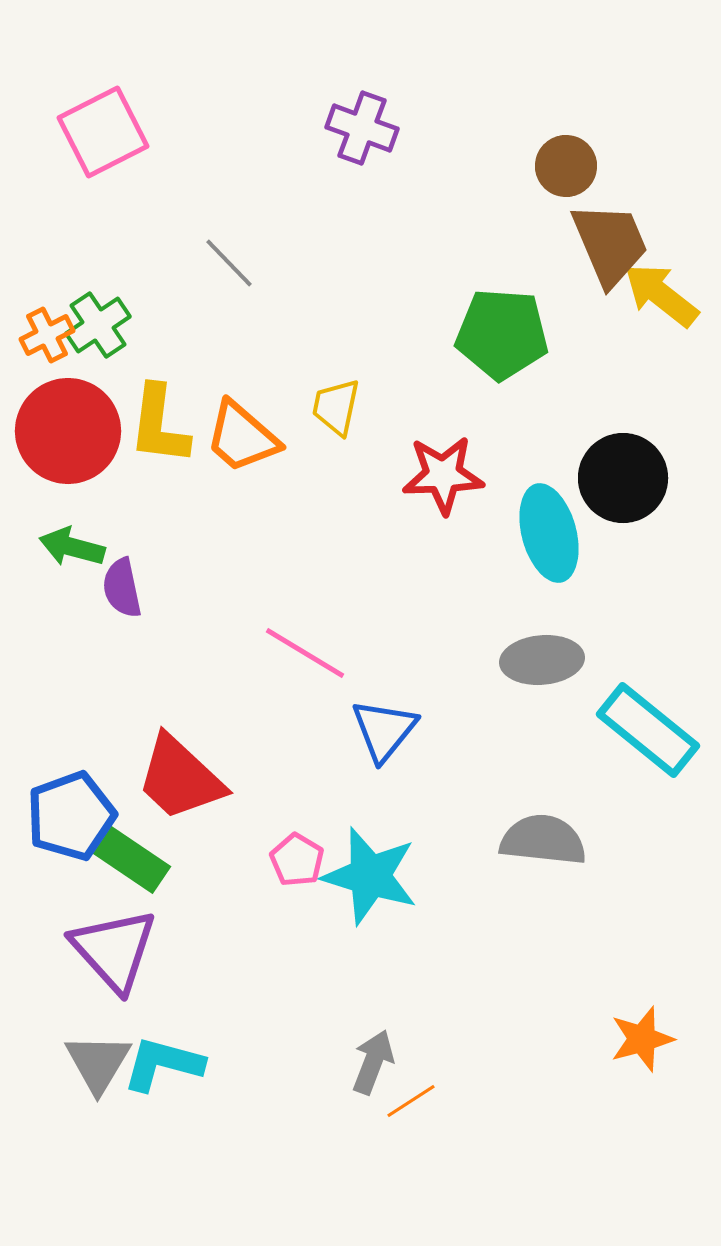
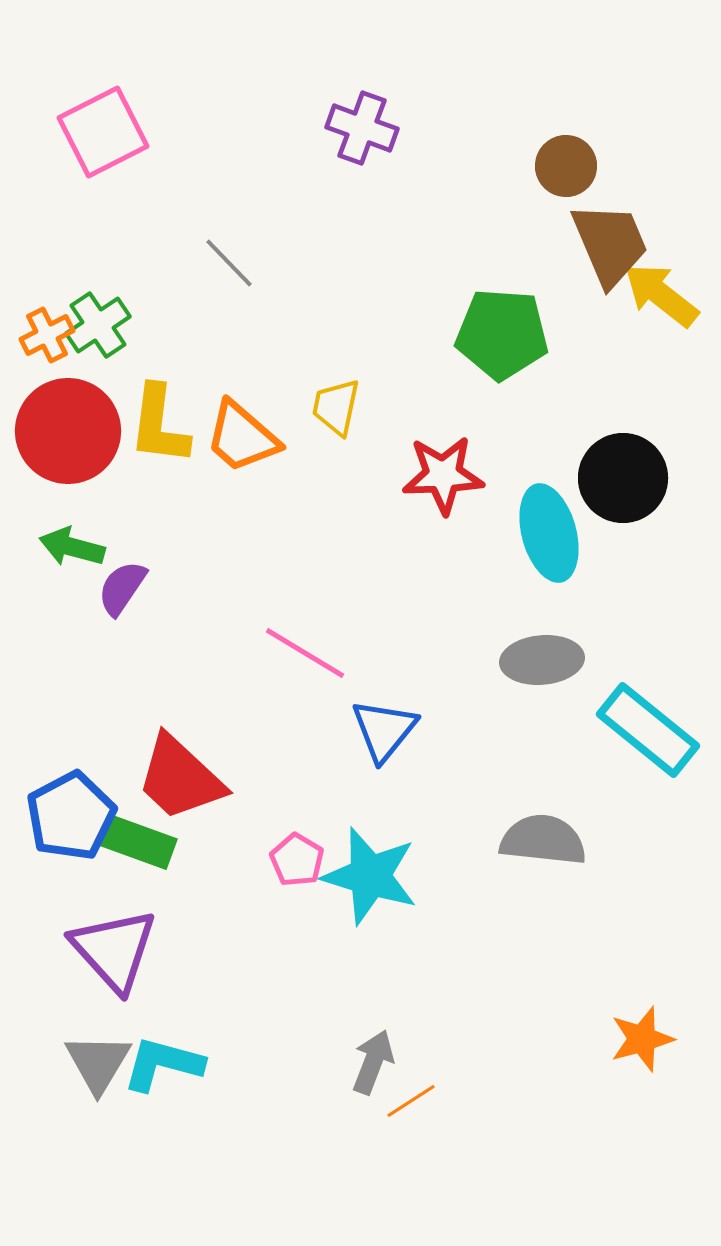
purple semicircle: rotated 46 degrees clockwise
blue pentagon: rotated 8 degrees counterclockwise
green rectangle: moved 6 px right, 18 px up; rotated 14 degrees counterclockwise
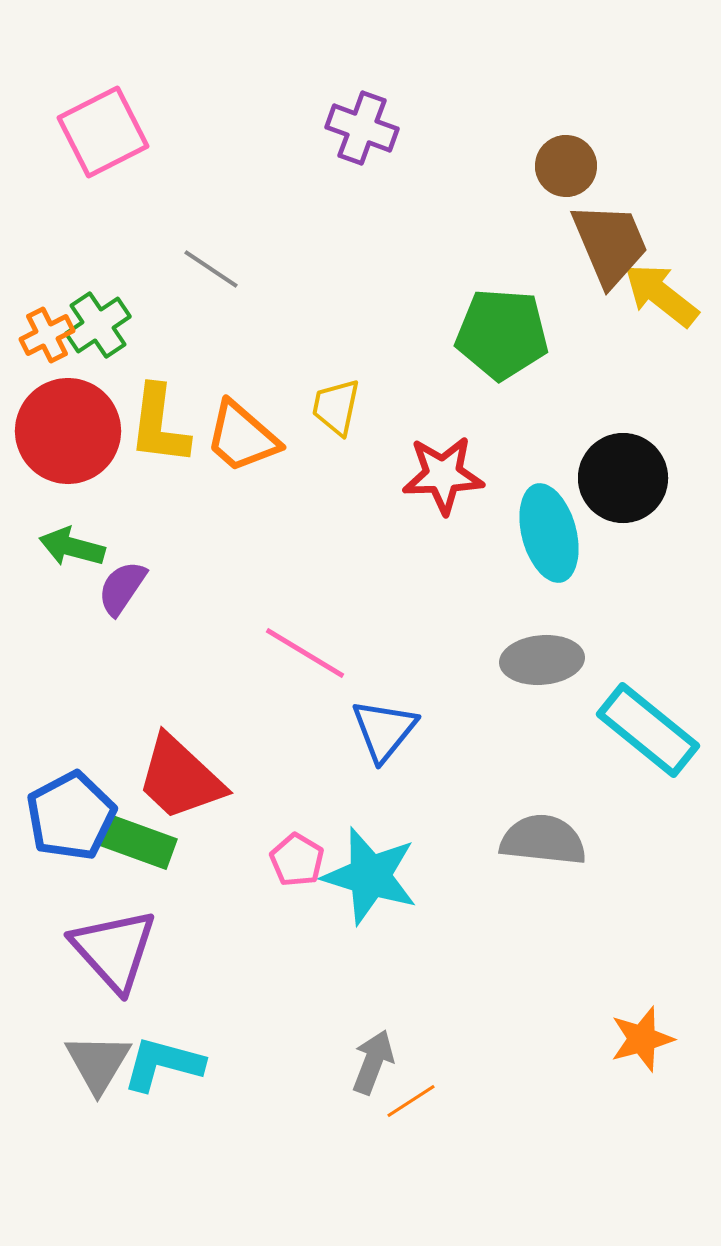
gray line: moved 18 px left, 6 px down; rotated 12 degrees counterclockwise
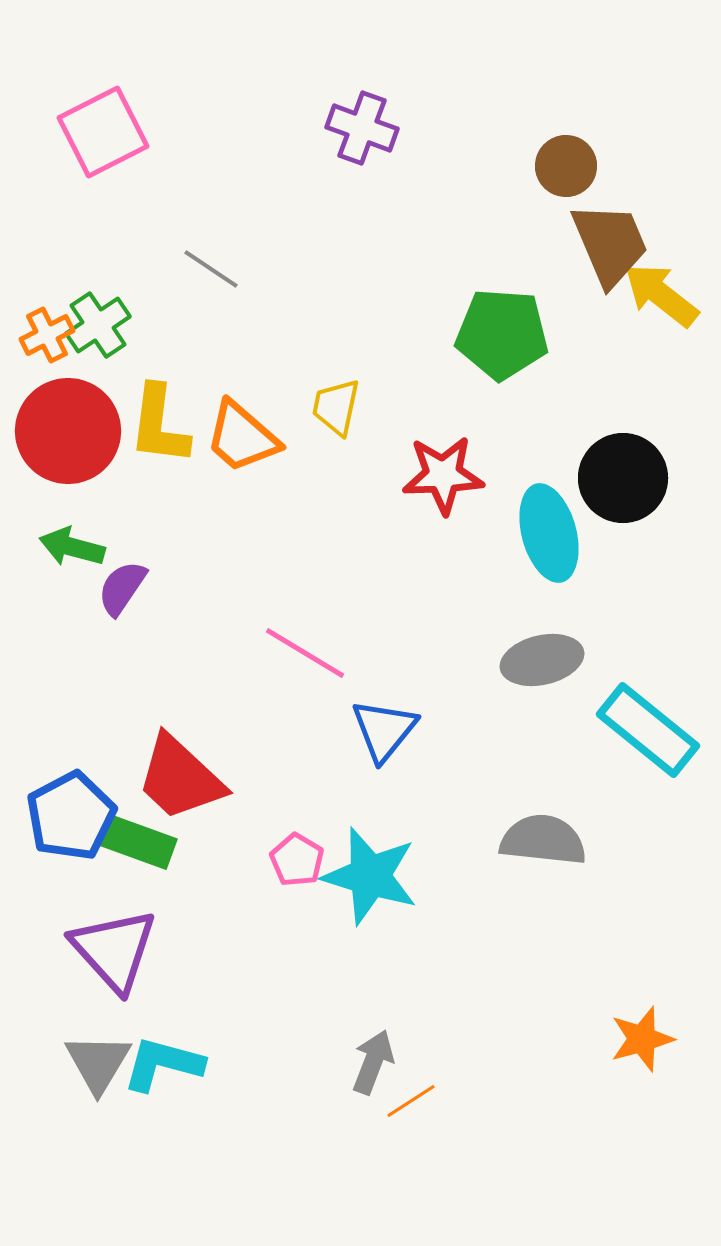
gray ellipse: rotated 8 degrees counterclockwise
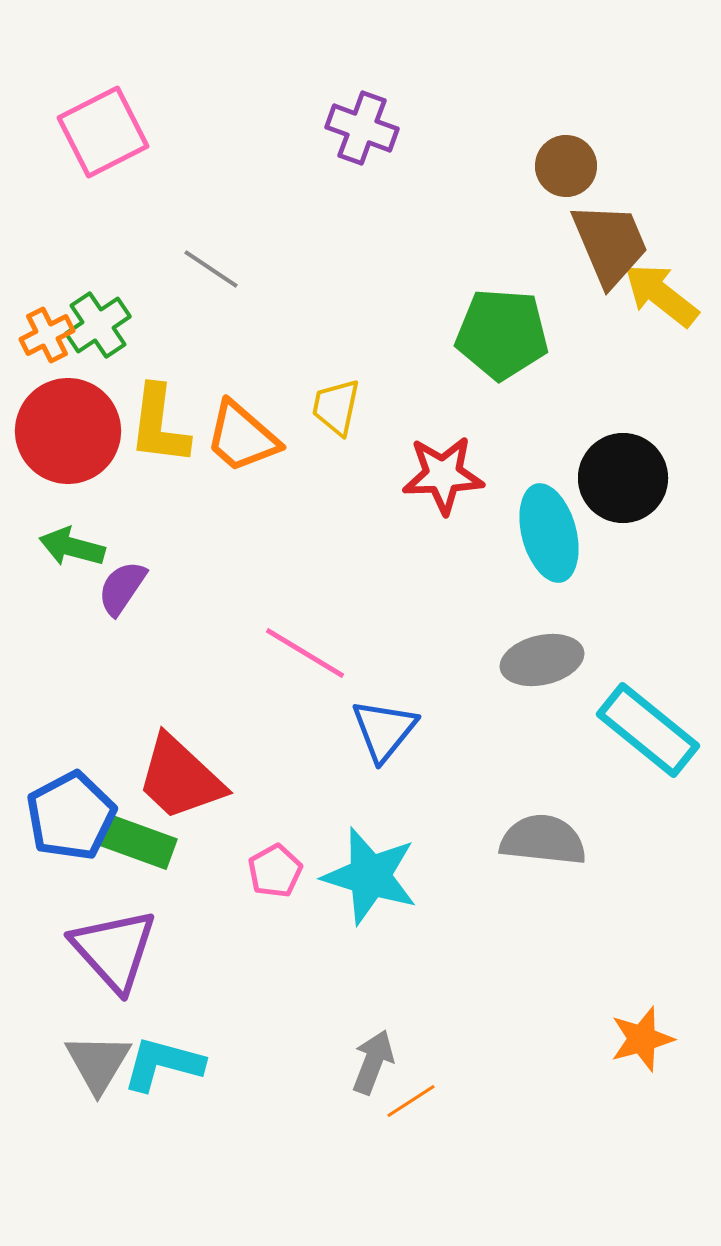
pink pentagon: moved 22 px left, 11 px down; rotated 12 degrees clockwise
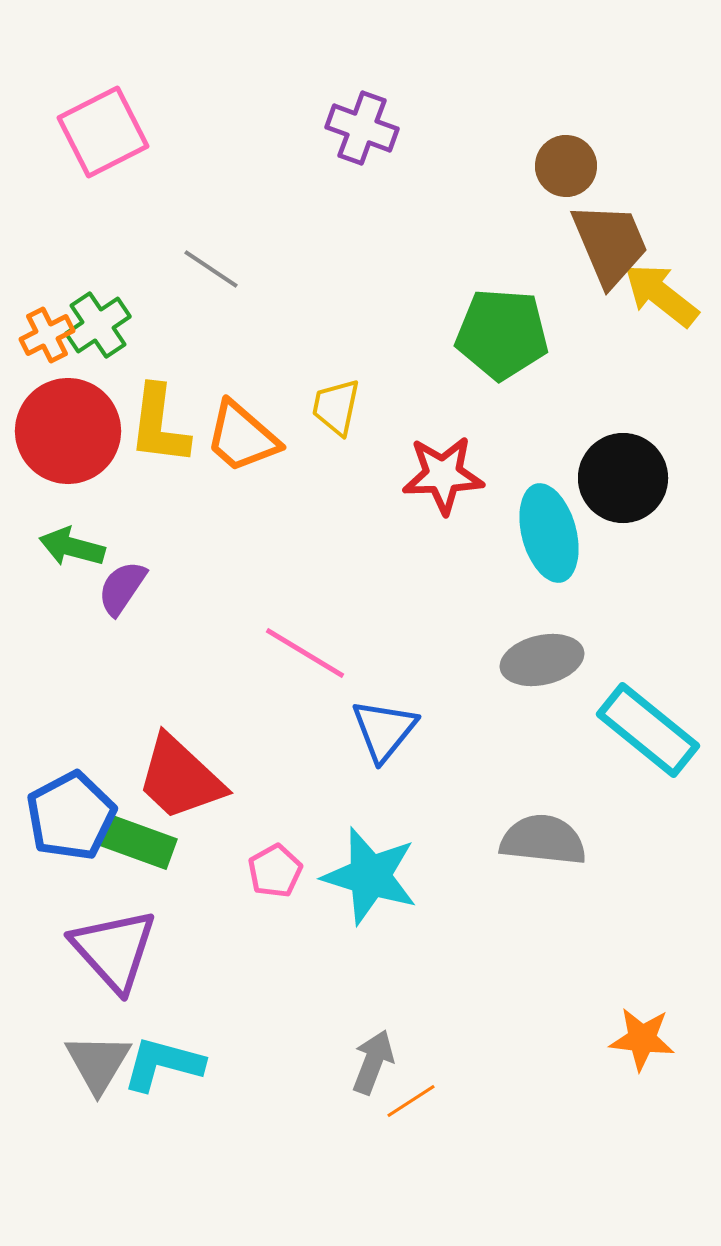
orange star: rotated 22 degrees clockwise
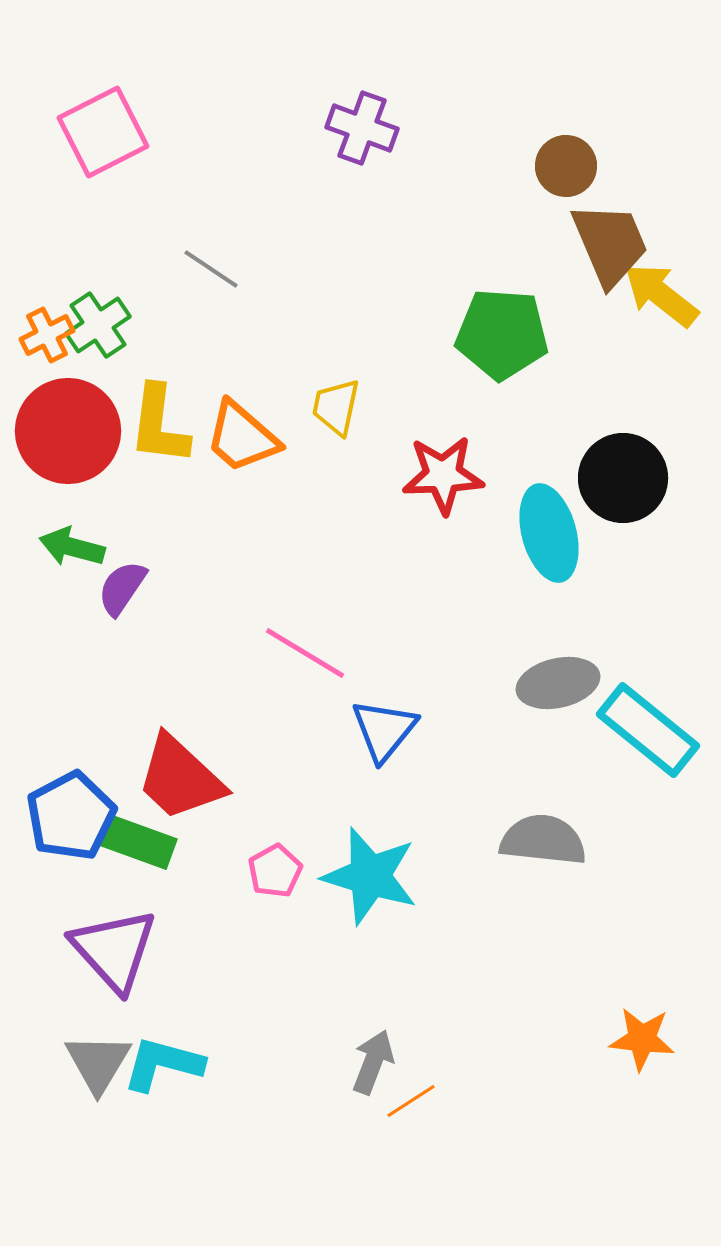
gray ellipse: moved 16 px right, 23 px down
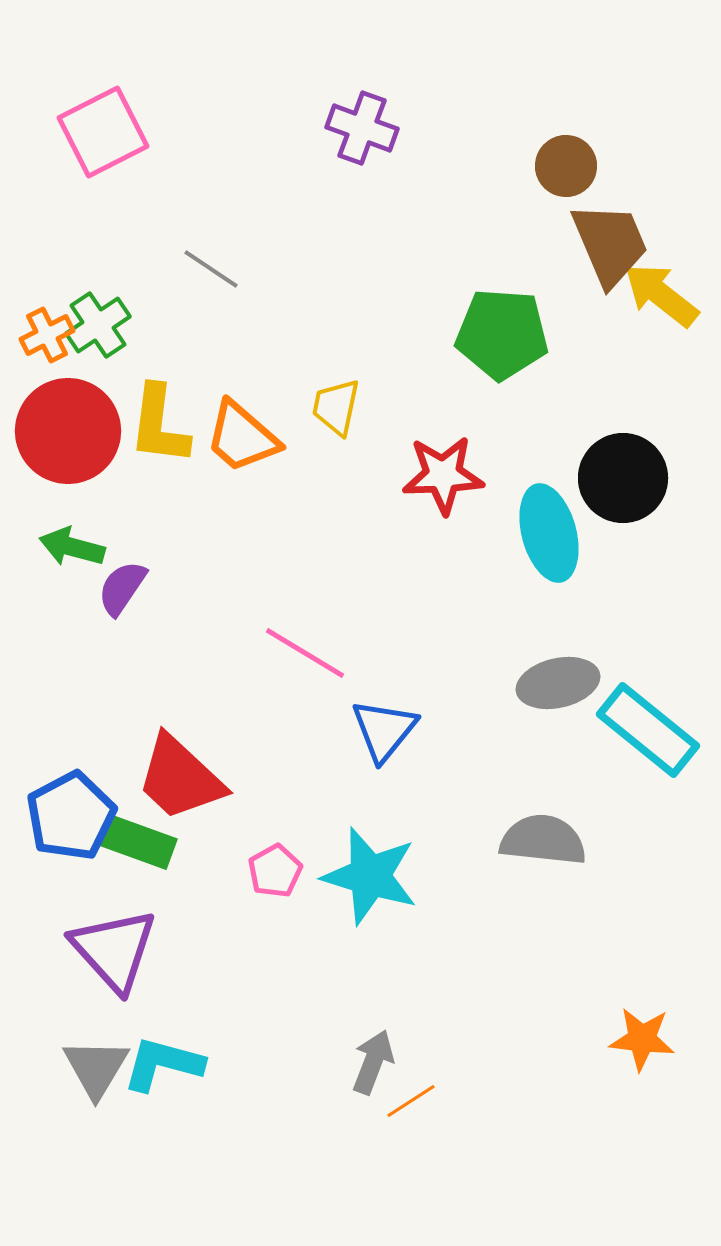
gray triangle: moved 2 px left, 5 px down
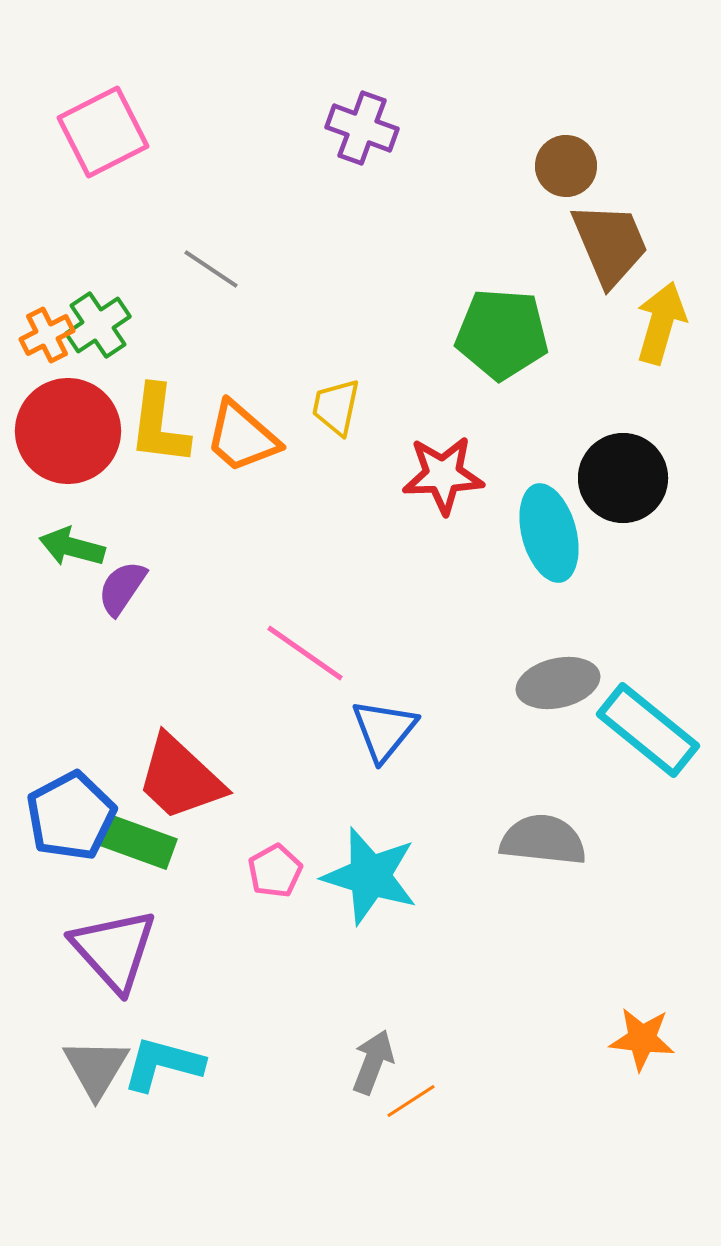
yellow arrow: moved 28 px down; rotated 68 degrees clockwise
pink line: rotated 4 degrees clockwise
